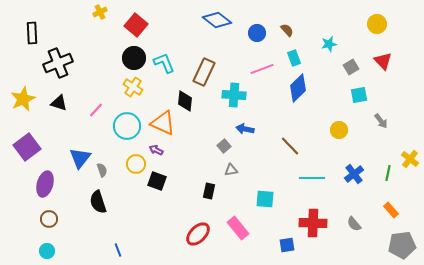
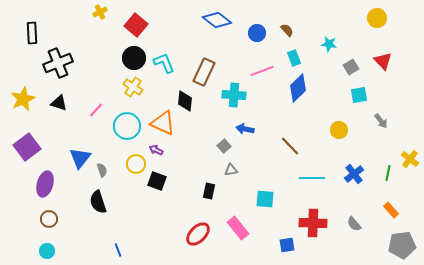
yellow circle at (377, 24): moved 6 px up
cyan star at (329, 44): rotated 21 degrees clockwise
pink line at (262, 69): moved 2 px down
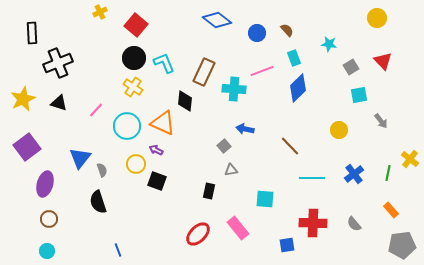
cyan cross at (234, 95): moved 6 px up
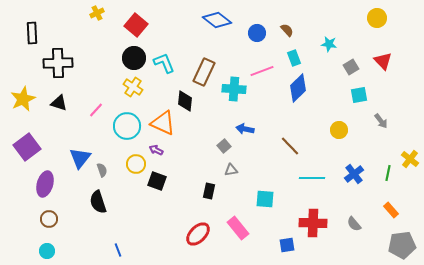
yellow cross at (100, 12): moved 3 px left, 1 px down
black cross at (58, 63): rotated 20 degrees clockwise
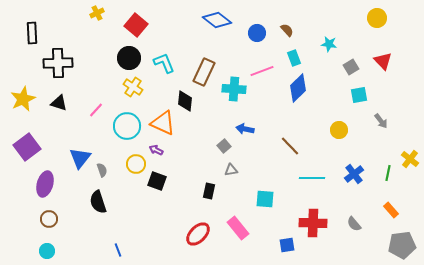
black circle at (134, 58): moved 5 px left
